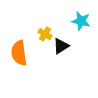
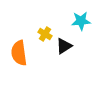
cyan star: rotated 18 degrees counterclockwise
black triangle: moved 3 px right
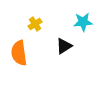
cyan star: moved 2 px right, 1 px down
yellow cross: moved 10 px left, 10 px up; rotated 24 degrees clockwise
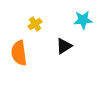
cyan star: moved 2 px up
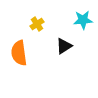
yellow cross: moved 2 px right
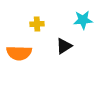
yellow cross: rotated 32 degrees clockwise
orange semicircle: rotated 80 degrees counterclockwise
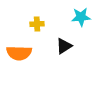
cyan star: moved 2 px left, 3 px up
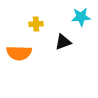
yellow cross: moved 1 px left
black triangle: moved 1 px left, 4 px up; rotated 12 degrees clockwise
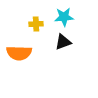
cyan star: moved 17 px left
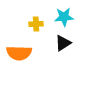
black triangle: moved 1 px down; rotated 12 degrees counterclockwise
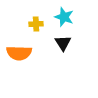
cyan star: rotated 24 degrees clockwise
black triangle: rotated 30 degrees counterclockwise
